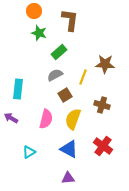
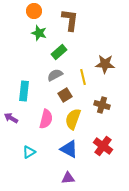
yellow line: rotated 35 degrees counterclockwise
cyan rectangle: moved 6 px right, 2 px down
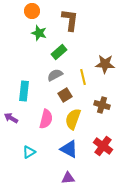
orange circle: moved 2 px left
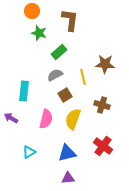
blue triangle: moved 2 px left, 4 px down; rotated 42 degrees counterclockwise
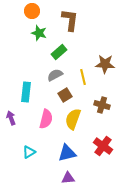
cyan rectangle: moved 2 px right, 1 px down
purple arrow: rotated 40 degrees clockwise
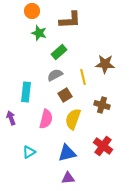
brown L-shape: rotated 80 degrees clockwise
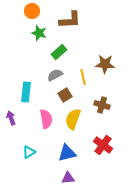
pink semicircle: rotated 24 degrees counterclockwise
red cross: moved 1 px up
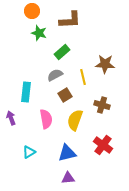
green rectangle: moved 3 px right
yellow semicircle: moved 2 px right, 1 px down
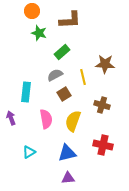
brown square: moved 1 px left, 1 px up
yellow semicircle: moved 2 px left, 1 px down
red cross: rotated 24 degrees counterclockwise
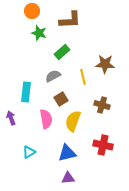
gray semicircle: moved 2 px left, 1 px down
brown square: moved 3 px left, 5 px down
